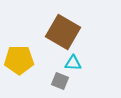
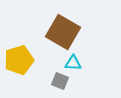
yellow pentagon: rotated 16 degrees counterclockwise
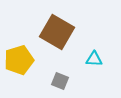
brown square: moved 6 px left
cyan triangle: moved 21 px right, 4 px up
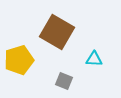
gray square: moved 4 px right
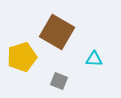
yellow pentagon: moved 3 px right, 3 px up
gray square: moved 5 px left
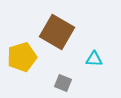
gray square: moved 4 px right, 2 px down
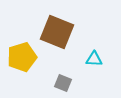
brown square: rotated 8 degrees counterclockwise
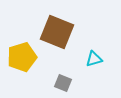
cyan triangle: rotated 18 degrees counterclockwise
